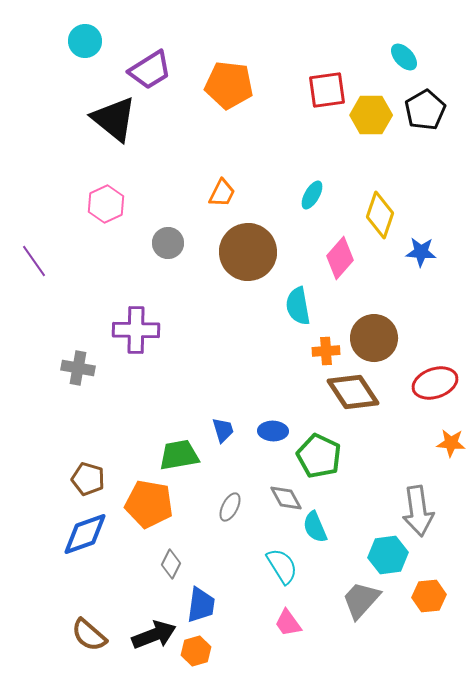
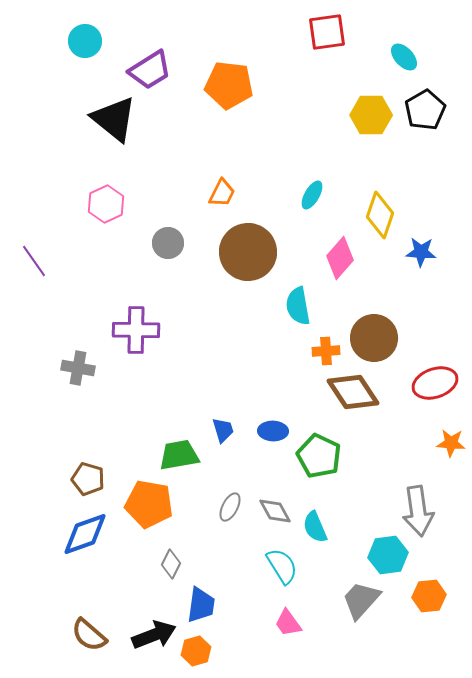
red square at (327, 90): moved 58 px up
gray diamond at (286, 498): moved 11 px left, 13 px down
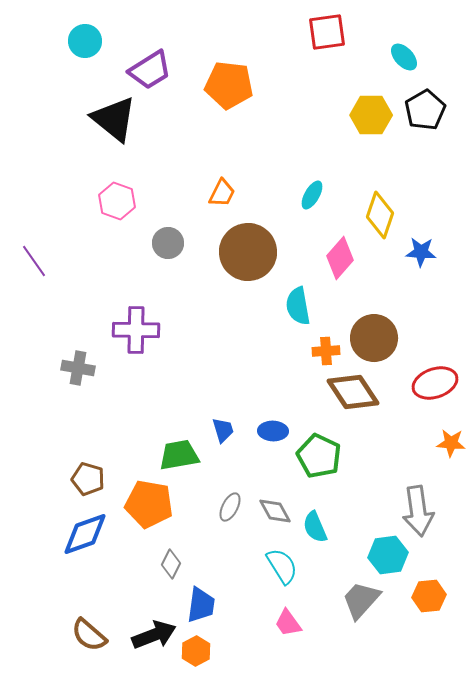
pink hexagon at (106, 204): moved 11 px right, 3 px up; rotated 15 degrees counterclockwise
orange hexagon at (196, 651): rotated 12 degrees counterclockwise
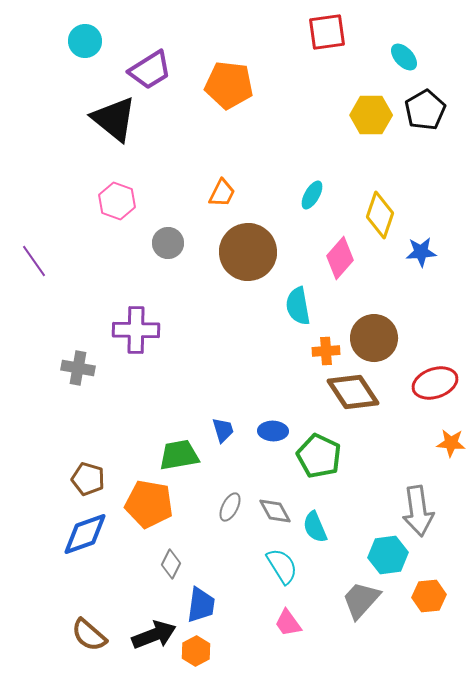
blue star at (421, 252): rotated 8 degrees counterclockwise
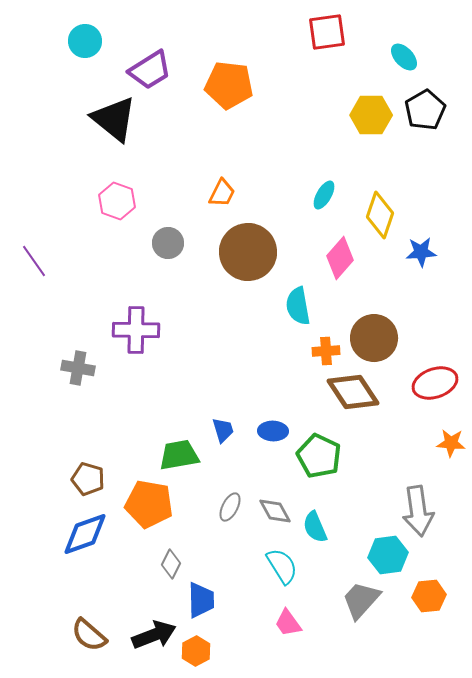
cyan ellipse at (312, 195): moved 12 px right
blue trapezoid at (201, 605): moved 5 px up; rotated 9 degrees counterclockwise
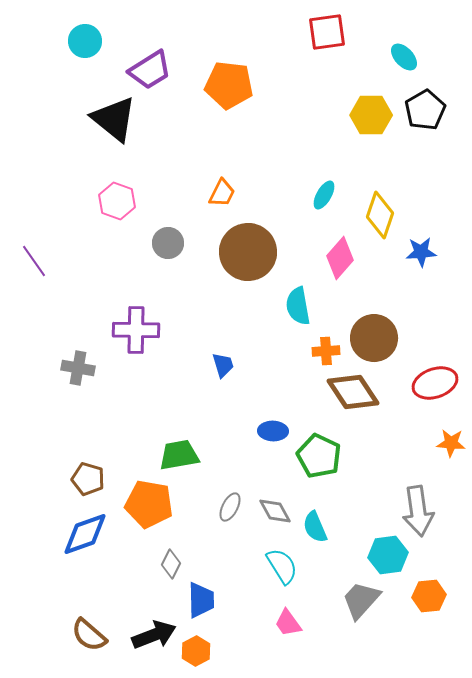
blue trapezoid at (223, 430): moved 65 px up
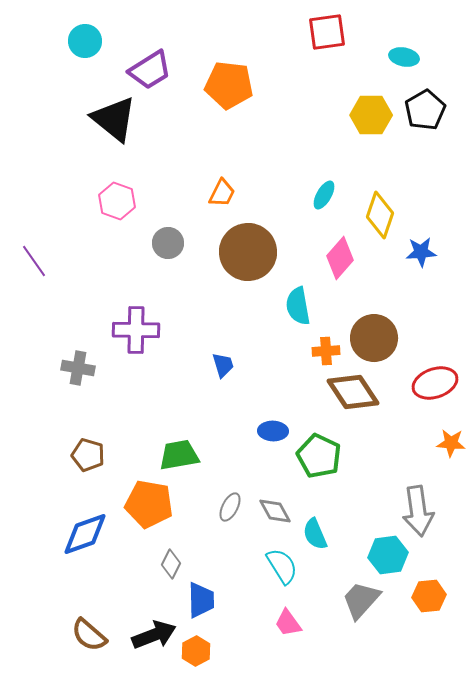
cyan ellipse at (404, 57): rotated 36 degrees counterclockwise
brown pentagon at (88, 479): moved 24 px up
cyan semicircle at (315, 527): moved 7 px down
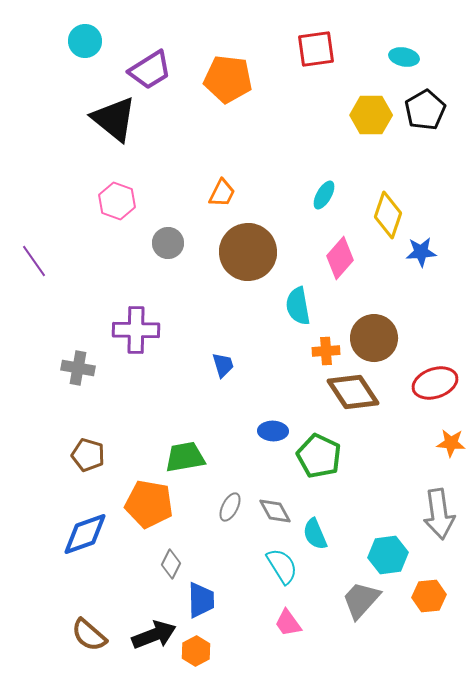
red square at (327, 32): moved 11 px left, 17 px down
orange pentagon at (229, 85): moved 1 px left, 6 px up
yellow diamond at (380, 215): moved 8 px right
green trapezoid at (179, 455): moved 6 px right, 2 px down
gray arrow at (418, 511): moved 21 px right, 3 px down
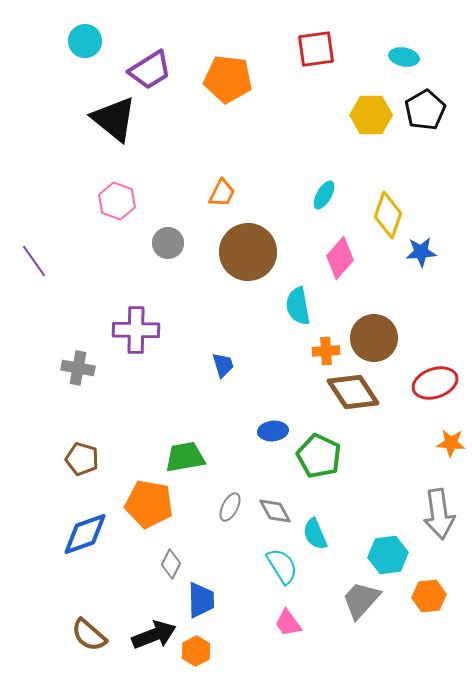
blue ellipse at (273, 431): rotated 8 degrees counterclockwise
brown pentagon at (88, 455): moved 6 px left, 4 px down
